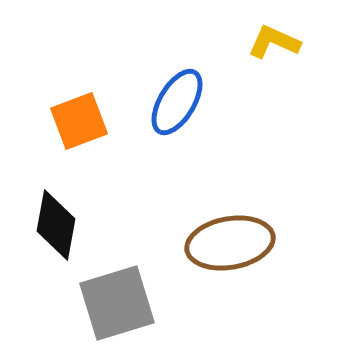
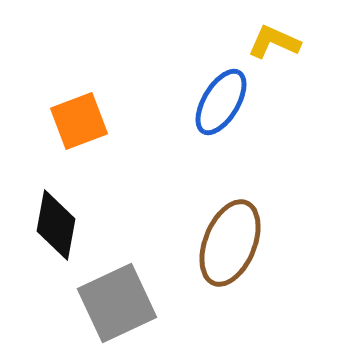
blue ellipse: moved 44 px right
brown ellipse: rotated 58 degrees counterclockwise
gray square: rotated 8 degrees counterclockwise
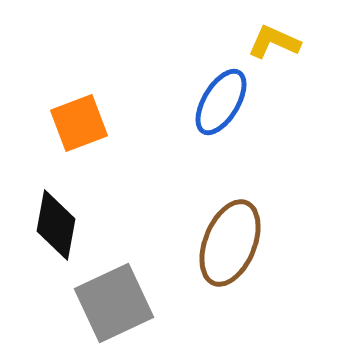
orange square: moved 2 px down
gray square: moved 3 px left
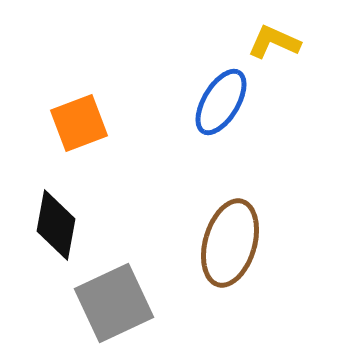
brown ellipse: rotated 6 degrees counterclockwise
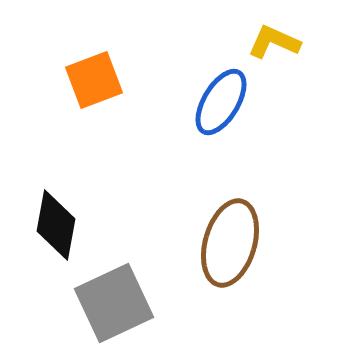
orange square: moved 15 px right, 43 px up
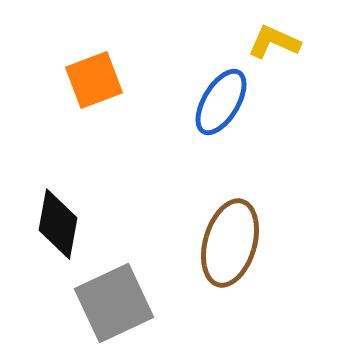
black diamond: moved 2 px right, 1 px up
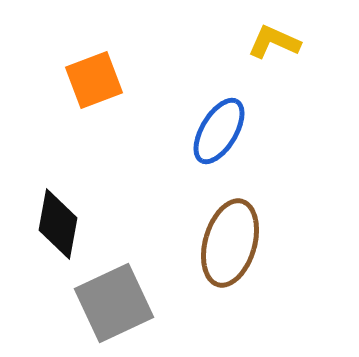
blue ellipse: moved 2 px left, 29 px down
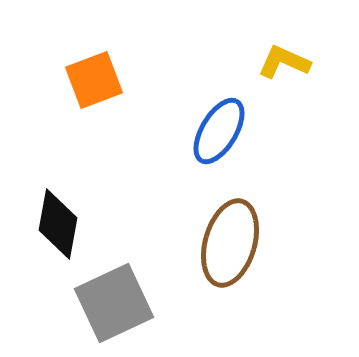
yellow L-shape: moved 10 px right, 20 px down
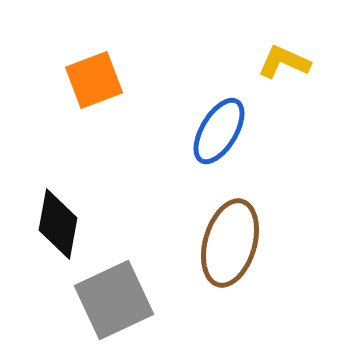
gray square: moved 3 px up
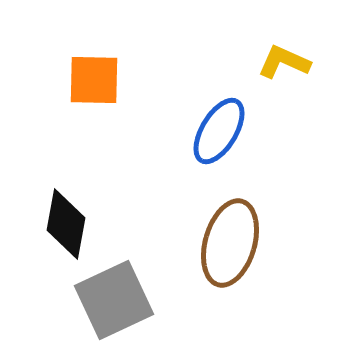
orange square: rotated 22 degrees clockwise
black diamond: moved 8 px right
